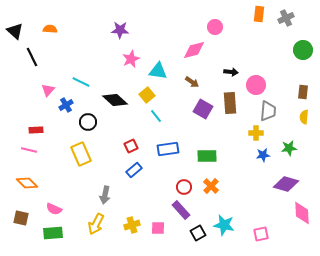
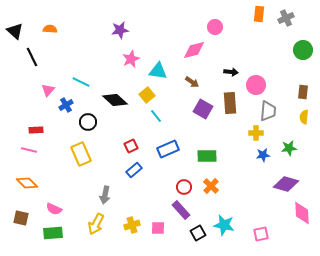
purple star at (120, 30): rotated 12 degrees counterclockwise
blue rectangle at (168, 149): rotated 15 degrees counterclockwise
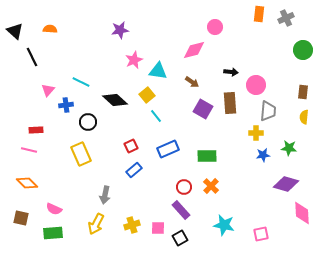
pink star at (131, 59): moved 3 px right, 1 px down
blue cross at (66, 105): rotated 24 degrees clockwise
green star at (289, 148): rotated 14 degrees clockwise
black square at (198, 233): moved 18 px left, 5 px down
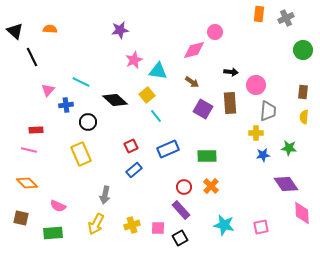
pink circle at (215, 27): moved 5 px down
purple diamond at (286, 184): rotated 40 degrees clockwise
pink semicircle at (54, 209): moved 4 px right, 3 px up
pink square at (261, 234): moved 7 px up
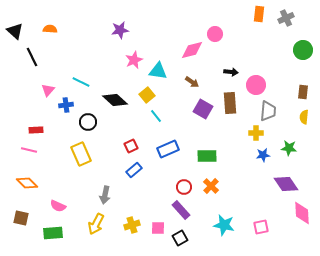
pink circle at (215, 32): moved 2 px down
pink diamond at (194, 50): moved 2 px left
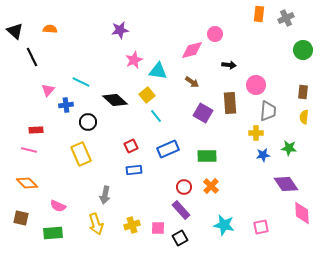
black arrow at (231, 72): moved 2 px left, 7 px up
purple square at (203, 109): moved 4 px down
blue rectangle at (134, 170): rotated 35 degrees clockwise
yellow arrow at (96, 224): rotated 45 degrees counterclockwise
